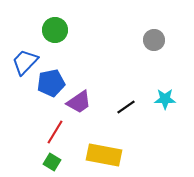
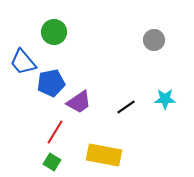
green circle: moved 1 px left, 2 px down
blue trapezoid: moved 2 px left; rotated 84 degrees counterclockwise
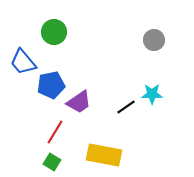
blue pentagon: moved 2 px down
cyan star: moved 13 px left, 5 px up
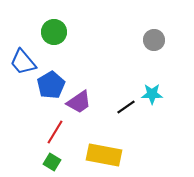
blue pentagon: rotated 20 degrees counterclockwise
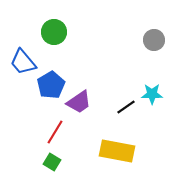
yellow rectangle: moved 13 px right, 4 px up
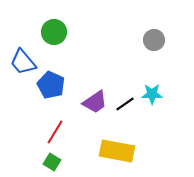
blue pentagon: rotated 16 degrees counterclockwise
purple trapezoid: moved 16 px right
black line: moved 1 px left, 3 px up
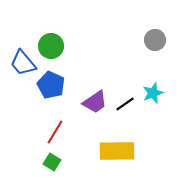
green circle: moved 3 px left, 14 px down
gray circle: moved 1 px right
blue trapezoid: moved 1 px down
cyan star: moved 1 px right, 1 px up; rotated 20 degrees counterclockwise
yellow rectangle: rotated 12 degrees counterclockwise
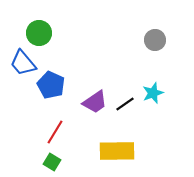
green circle: moved 12 px left, 13 px up
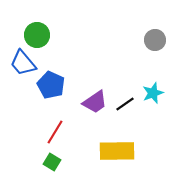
green circle: moved 2 px left, 2 px down
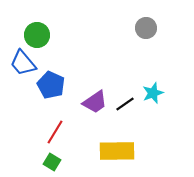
gray circle: moved 9 px left, 12 px up
